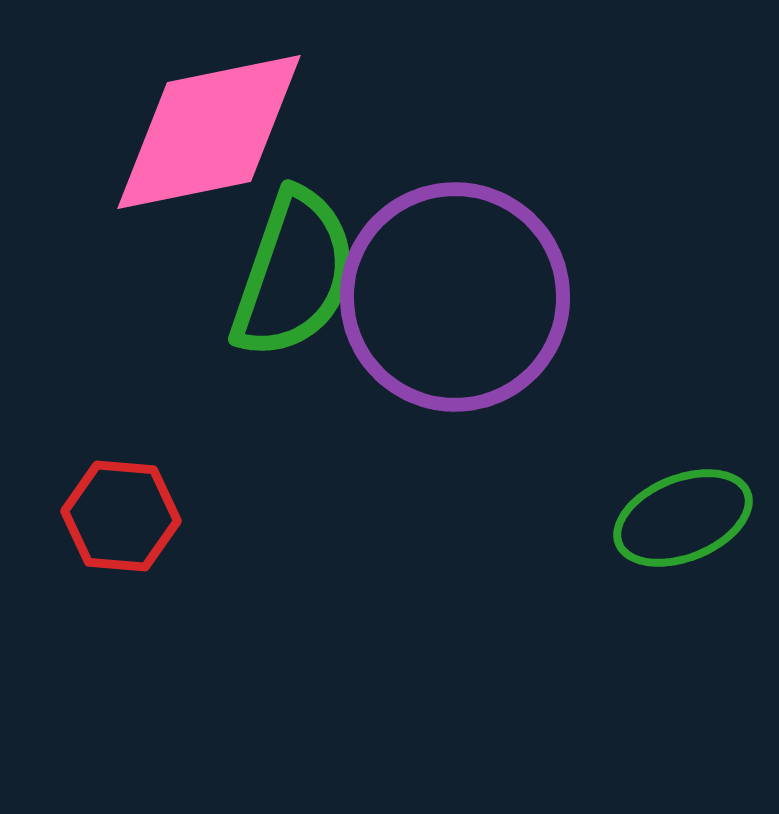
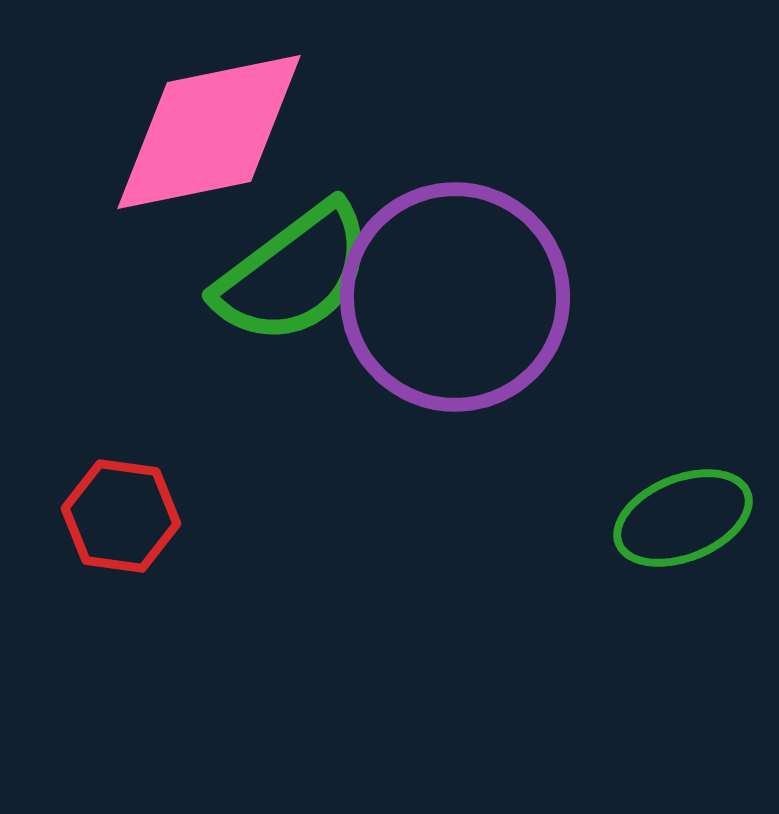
green semicircle: rotated 34 degrees clockwise
red hexagon: rotated 3 degrees clockwise
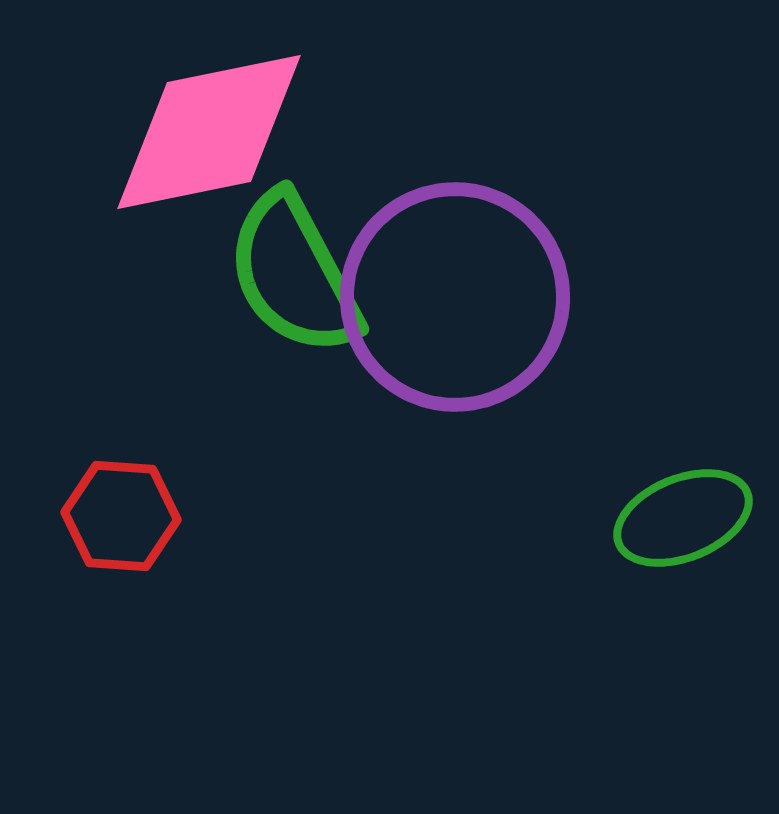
green semicircle: rotated 99 degrees clockwise
red hexagon: rotated 4 degrees counterclockwise
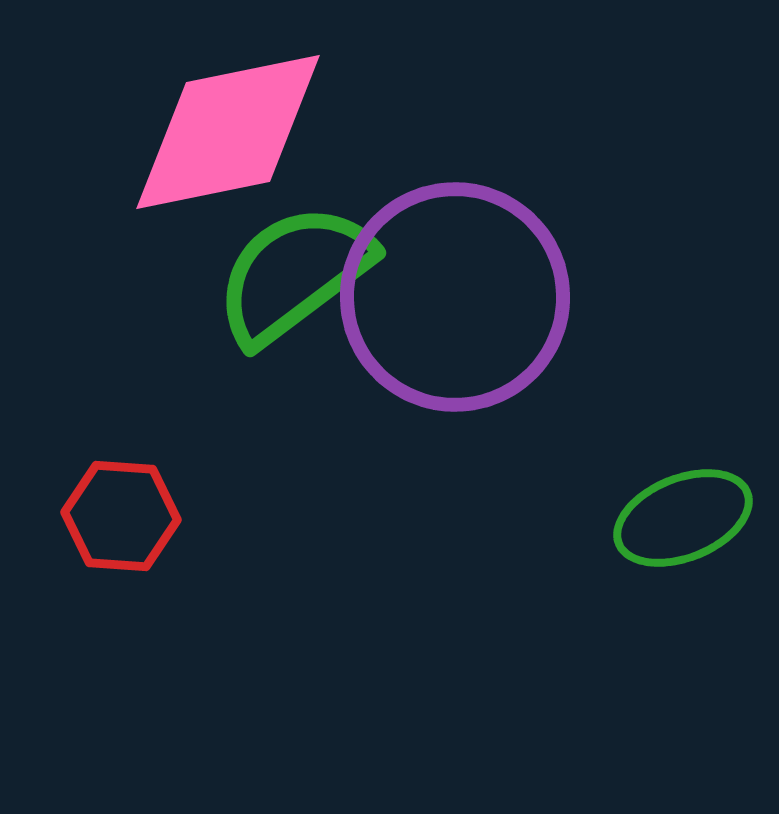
pink diamond: moved 19 px right
green semicircle: rotated 81 degrees clockwise
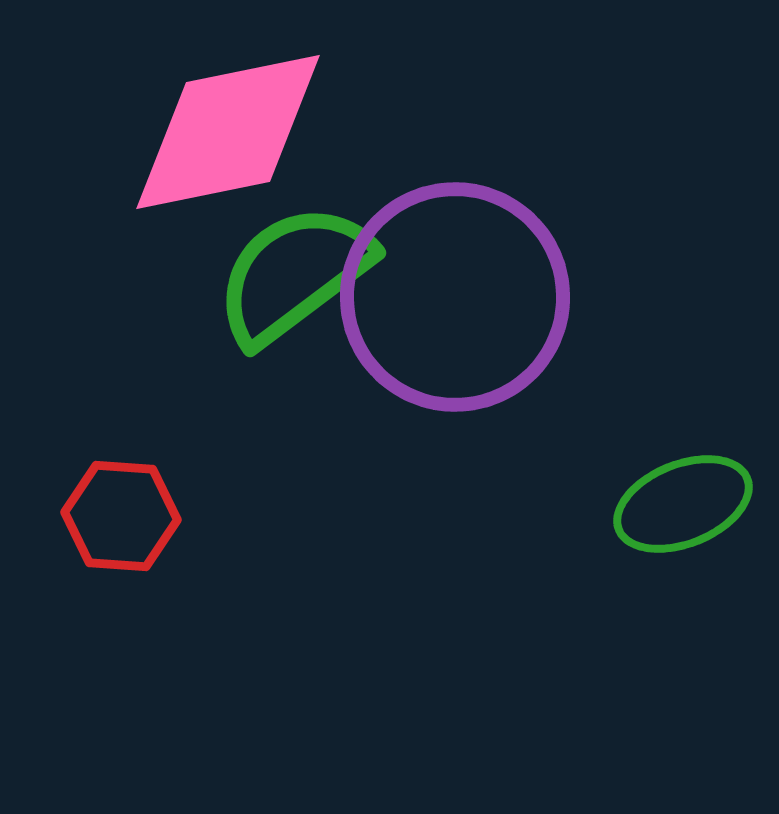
green ellipse: moved 14 px up
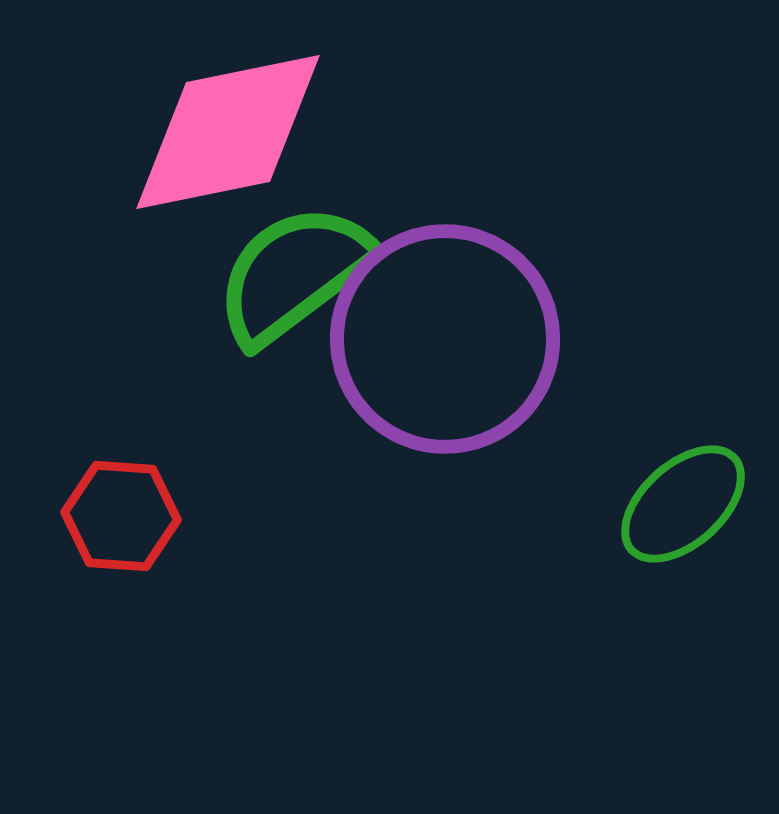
purple circle: moved 10 px left, 42 px down
green ellipse: rotated 20 degrees counterclockwise
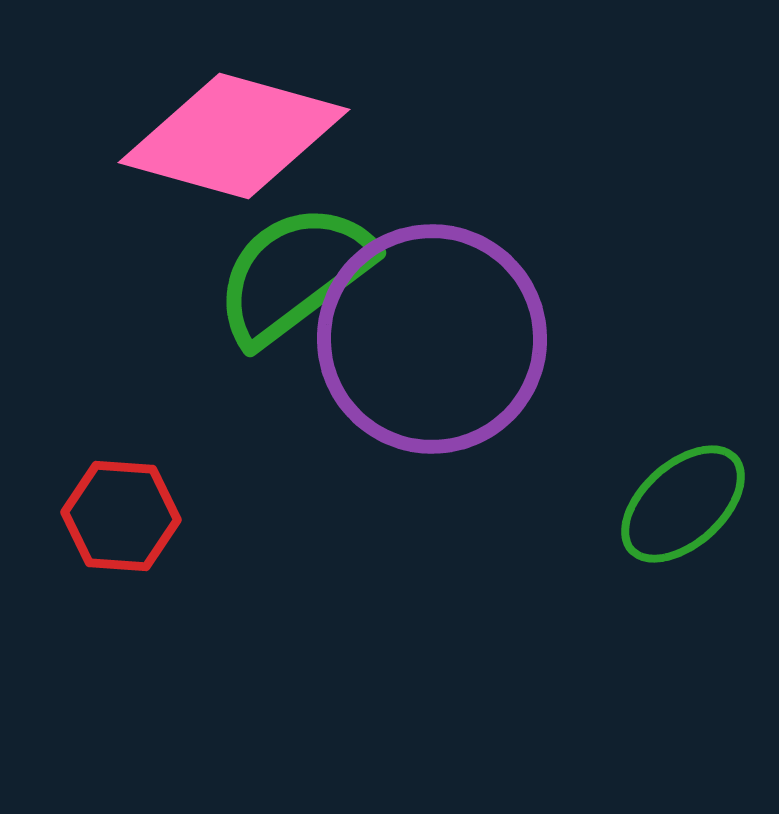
pink diamond: moved 6 px right, 4 px down; rotated 27 degrees clockwise
purple circle: moved 13 px left
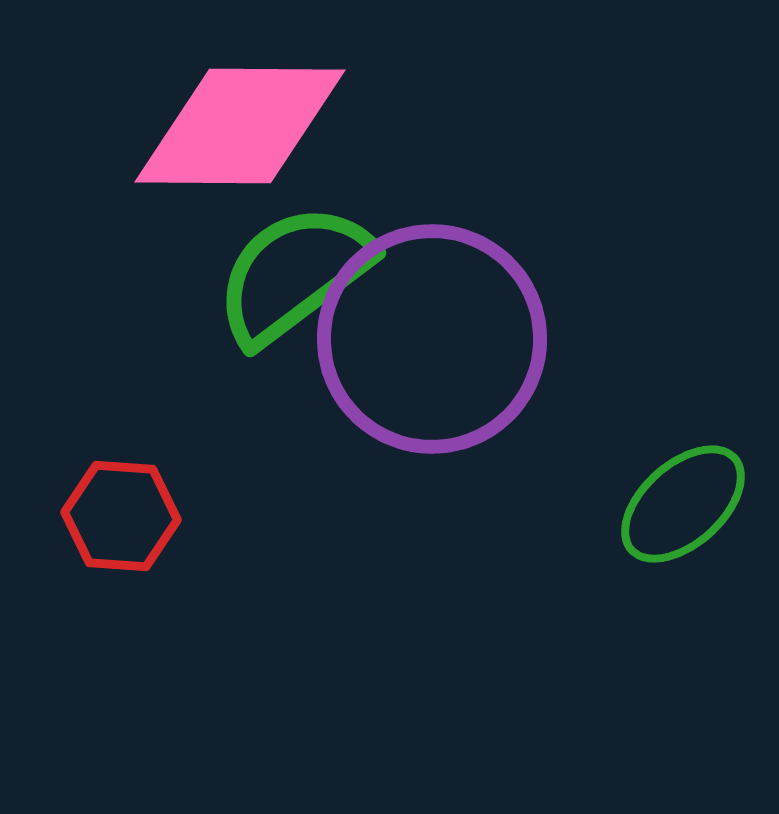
pink diamond: moved 6 px right, 10 px up; rotated 15 degrees counterclockwise
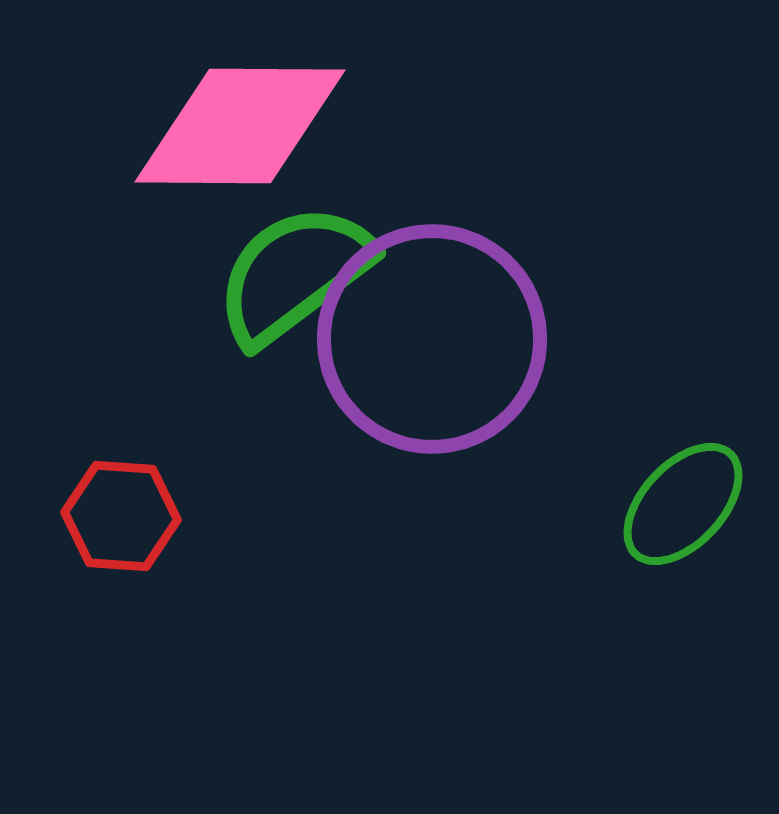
green ellipse: rotated 5 degrees counterclockwise
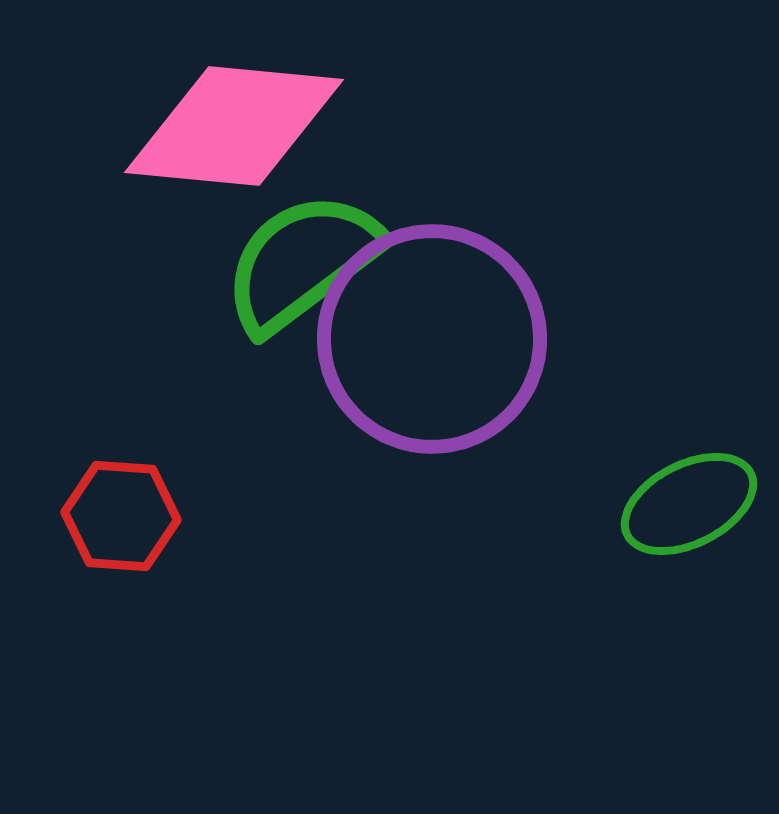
pink diamond: moved 6 px left; rotated 5 degrees clockwise
green semicircle: moved 8 px right, 12 px up
green ellipse: moved 6 px right; rotated 20 degrees clockwise
